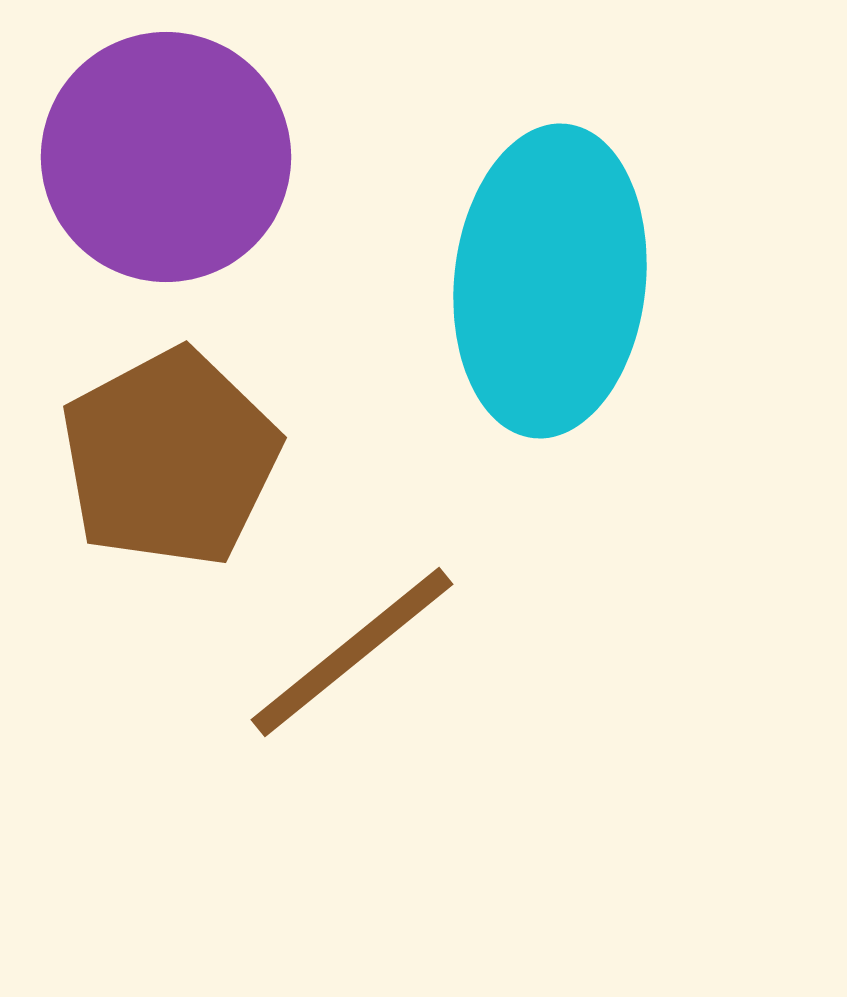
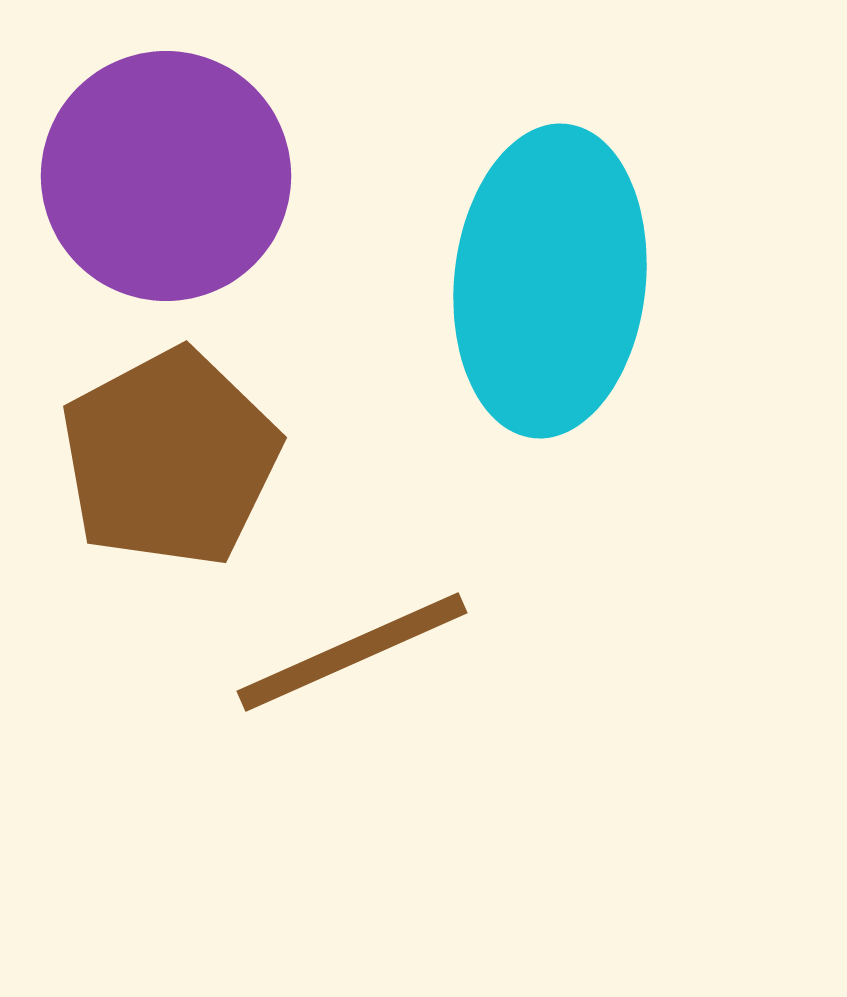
purple circle: moved 19 px down
brown line: rotated 15 degrees clockwise
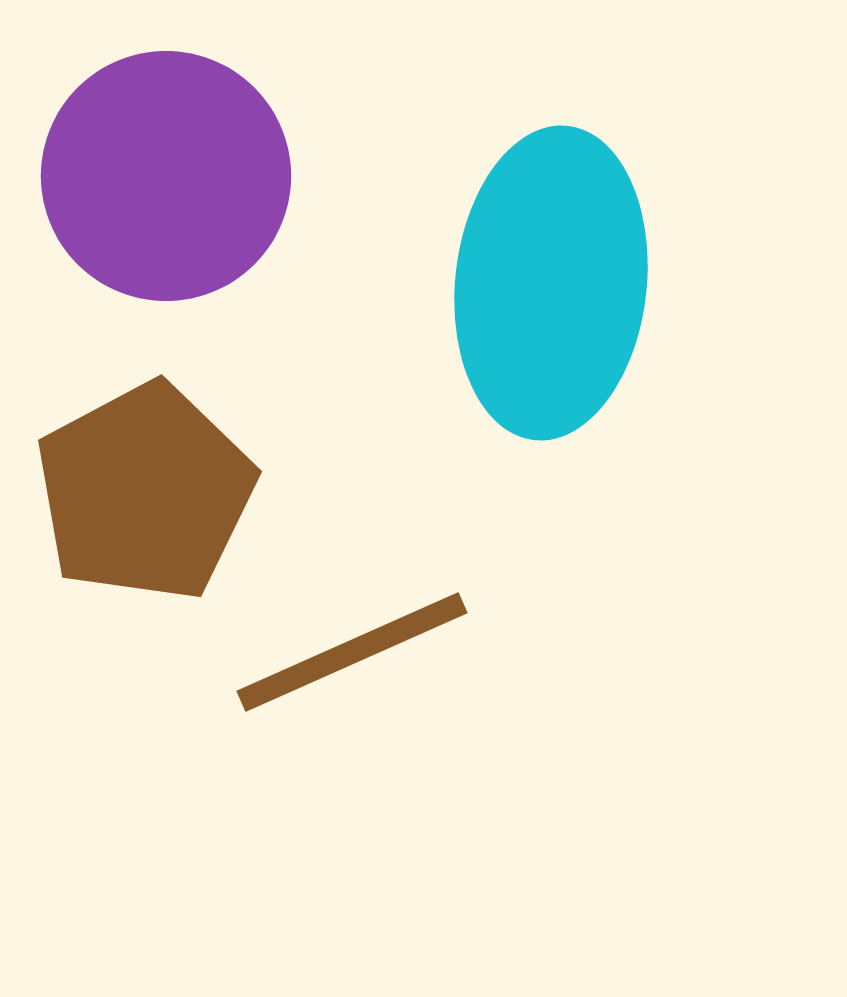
cyan ellipse: moved 1 px right, 2 px down
brown pentagon: moved 25 px left, 34 px down
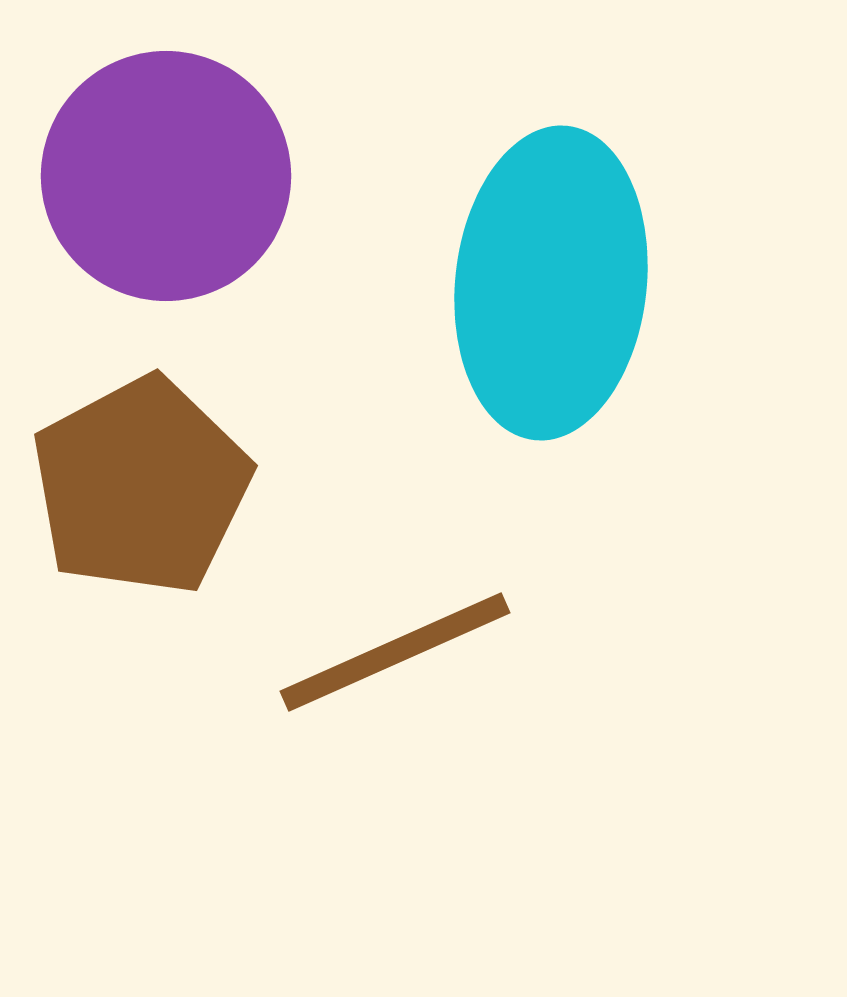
brown pentagon: moved 4 px left, 6 px up
brown line: moved 43 px right
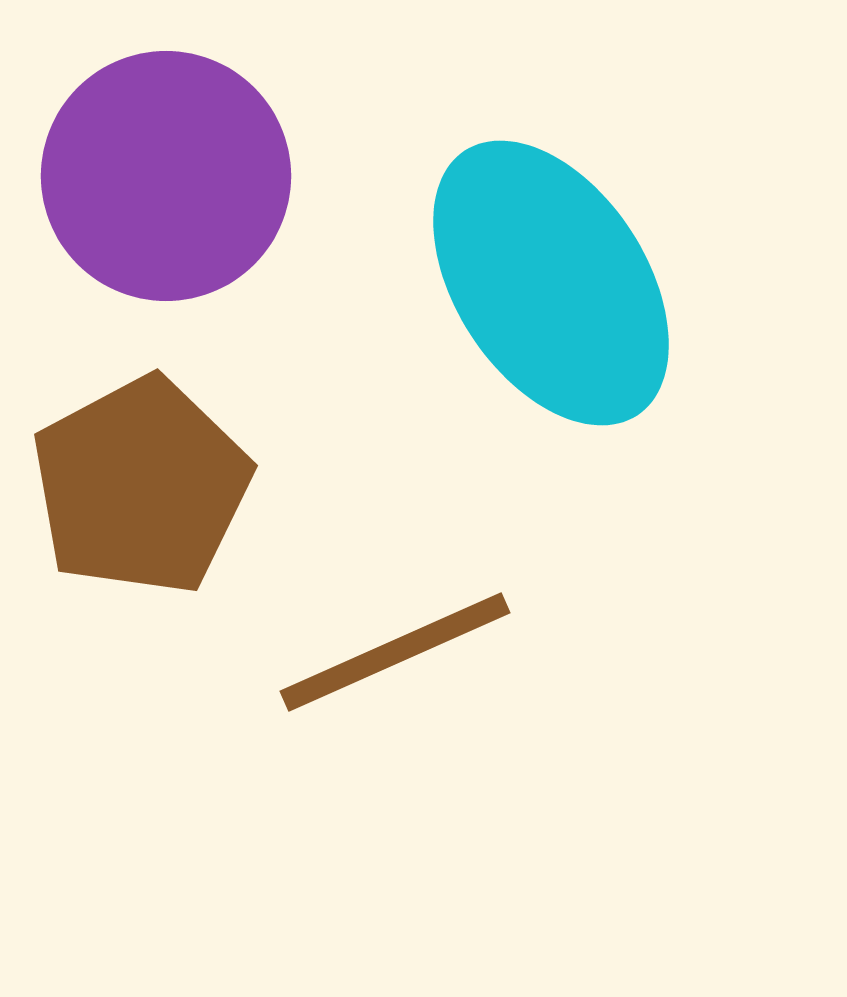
cyan ellipse: rotated 39 degrees counterclockwise
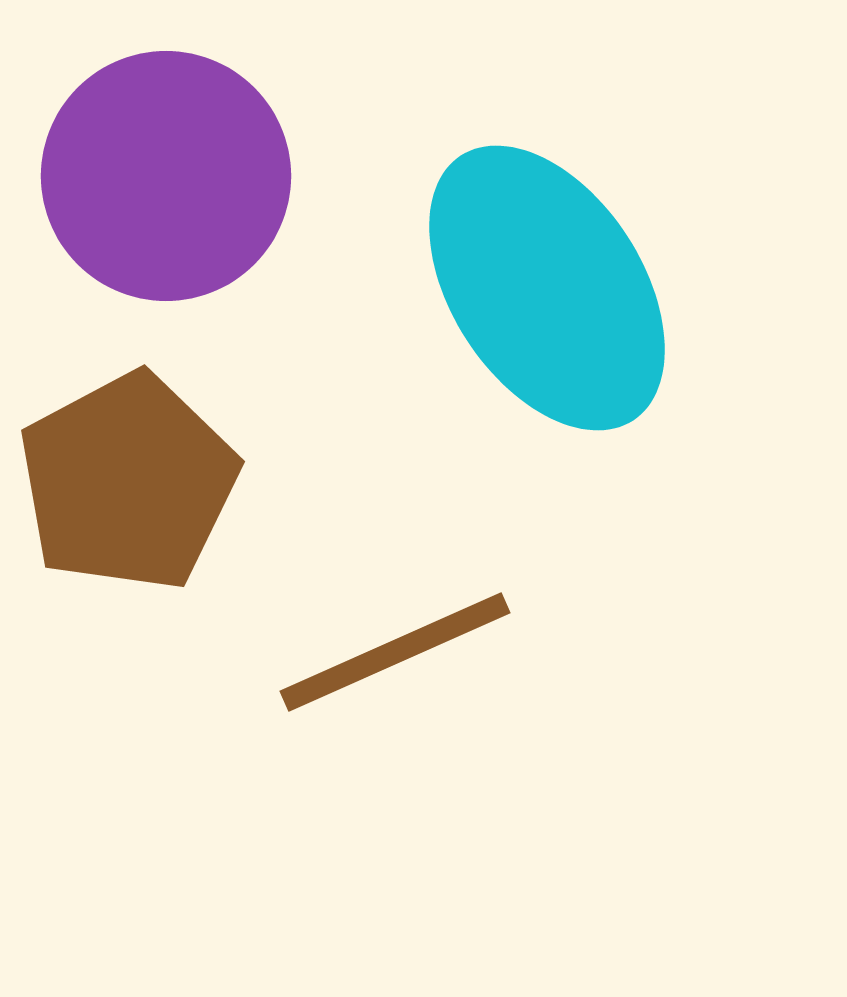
cyan ellipse: moved 4 px left, 5 px down
brown pentagon: moved 13 px left, 4 px up
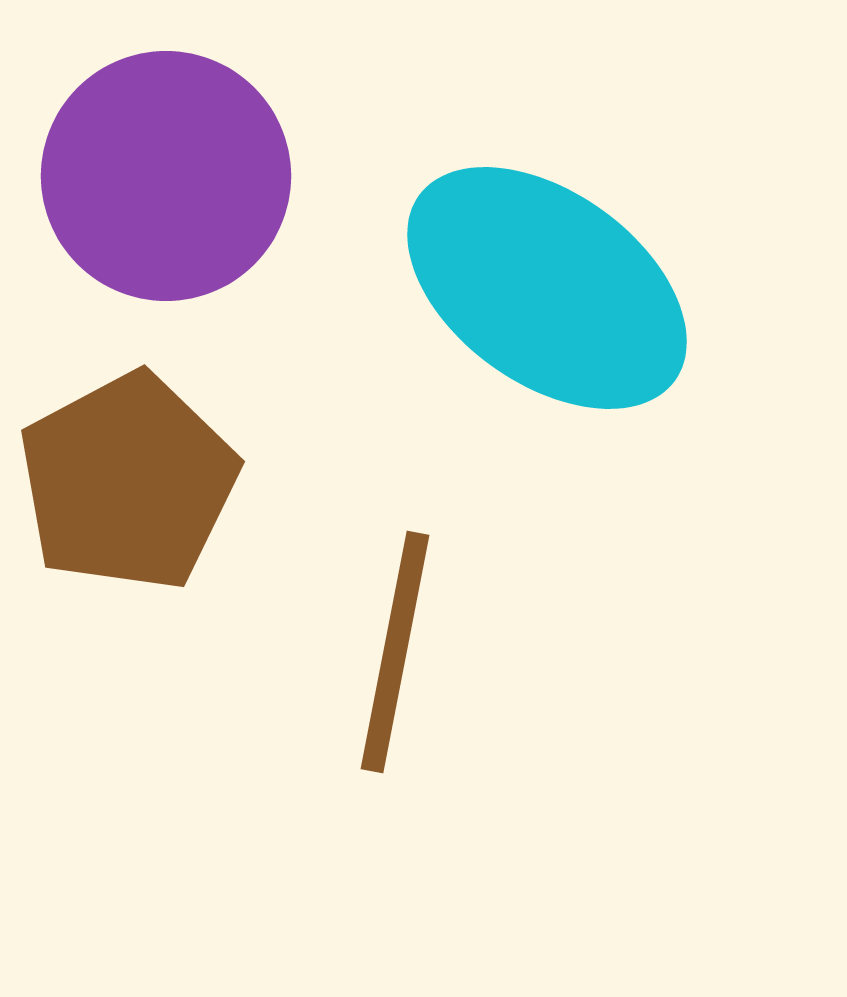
cyan ellipse: rotated 21 degrees counterclockwise
brown line: rotated 55 degrees counterclockwise
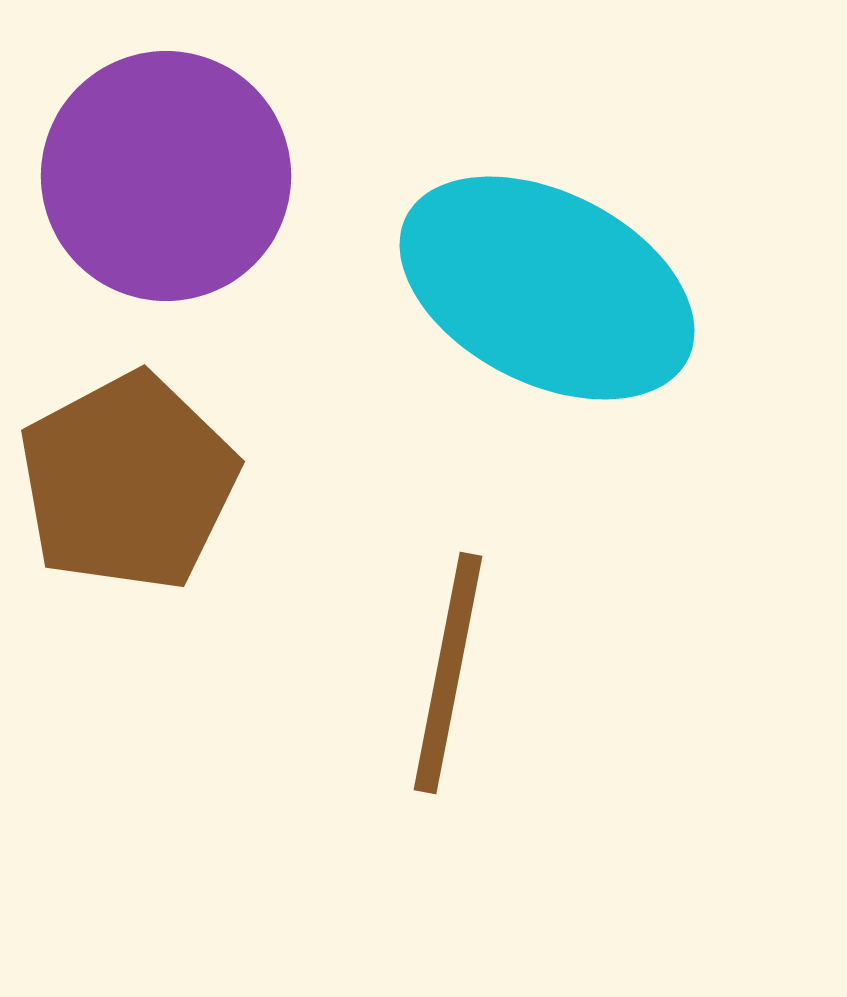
cyan ellipse: rotated 9 degrees counterclockwise
brown line: moved 53 px right, 21 px down
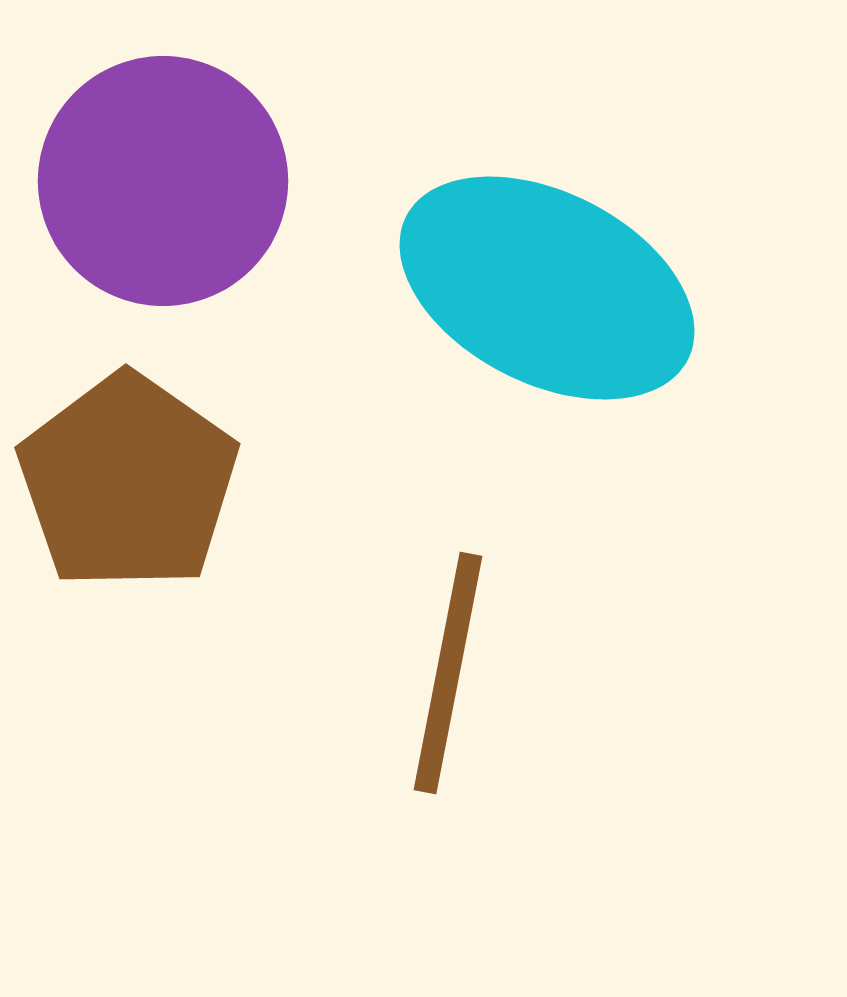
purple circle: moved 3 px left, 5 px down
brown pentagon: rotated 9 degrees counterclockwise
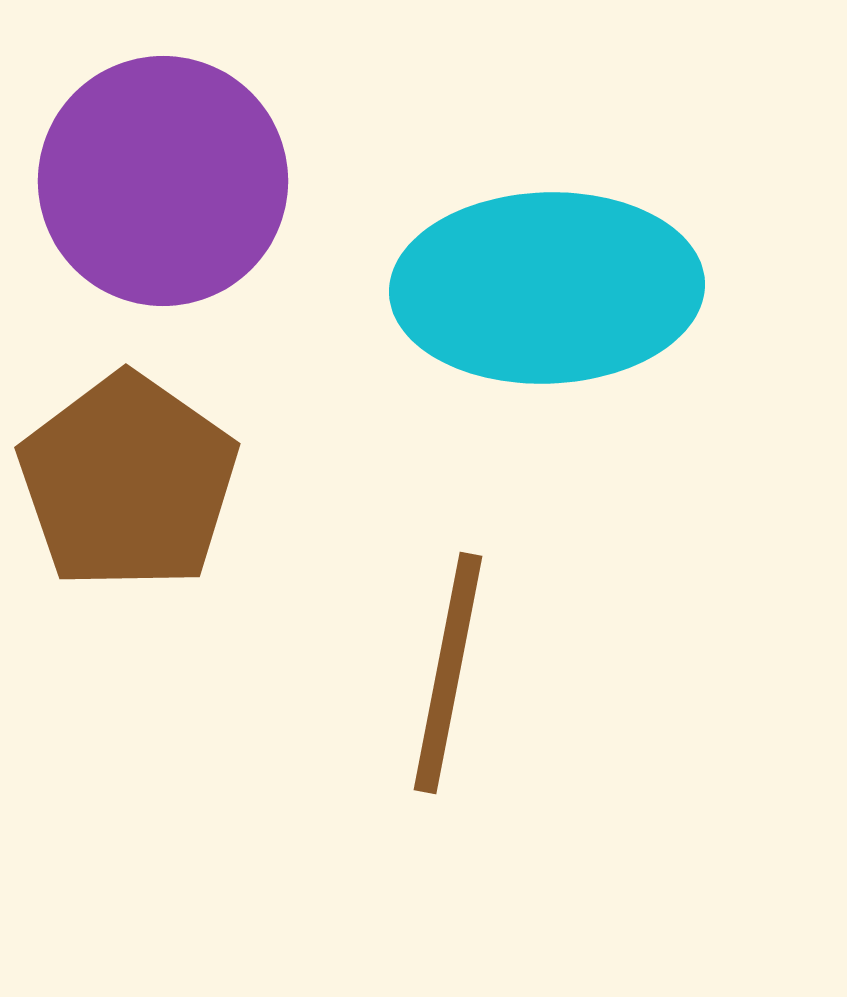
cyan ellipse: rotated 29 degrees counterclockwise
